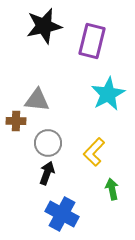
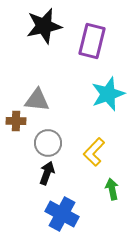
cyan star: rotated 8 degrees clockwise
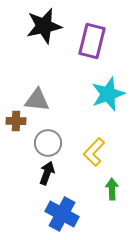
green arrow: rotated 10 degrees clockwise
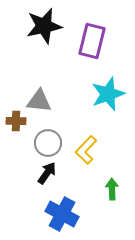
gray triangle: moved 2 px right, 1 px down
yellow L-shape: moved 8 px left, 2 px up
black arrow: rotated 15 degrees clockwise
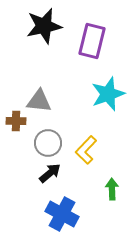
black arrow: moved 3 px right; rotated 15 degrees clockwise
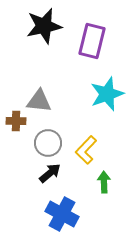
cyan star: moved 1 px left
green arrow: moved 8 px left, 7 px up
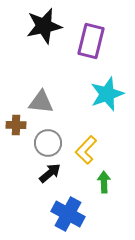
purple rectangle: moved 1 px left
gray triangle: moved 2 px right, 1 px down
brown cross: moved 4 px down
blue cross: moved 6 px right
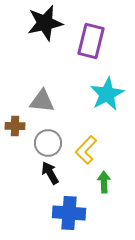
black star: moved 1 px right, 3 px up
cyan star: rotated 8 degrees counterclockwise
gray triangle: moved 1 px right, 1 px up
brown cross: moved 1 px left, 1 px down
black arrow: rotated 80 degrees counterclockwise
blue cross: moved 1 px right, 1 px up; rotated 24 degrees counterclockwise
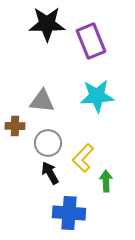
black star: moved 2 px right, 1 px down; rotated 12 degrees clockwise
purple rectangle: rotated 36 degrees counterclockwise
cyan star: moved 10 px left, 2 px down; rotated 24 degrees clockwise
yellow L-shape: moved 3 px left, 8 px down
green arrow: moved 2 px right, 1 px up
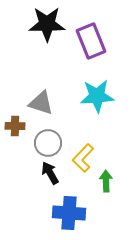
gray triangle: moved 1 px left, 2 px down; rotated 12 degrees clockwise
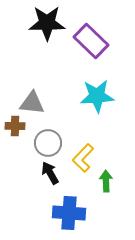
black star: moved 1 px up
purple rectangle: rotated 24 degrees counterclockwise
gray triangle: moved 9 px left; rotated 12 degrees counterclockwise
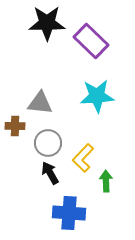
gray triangle: moved 8 px right
